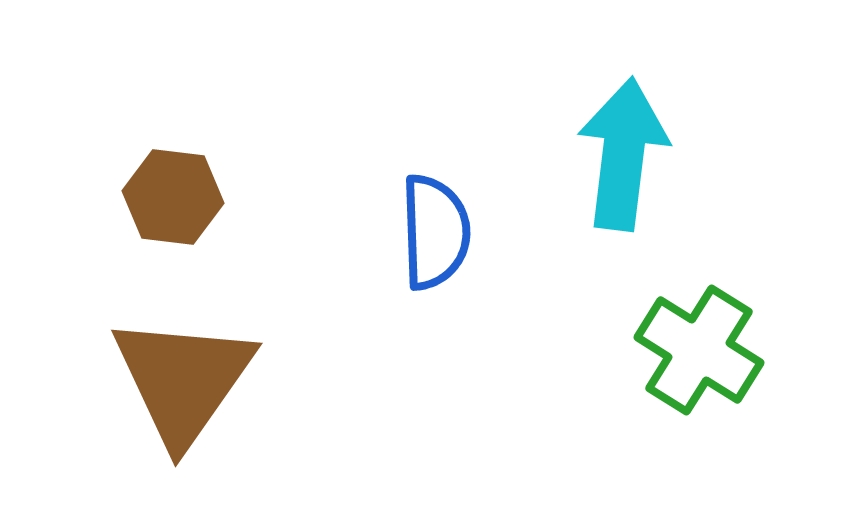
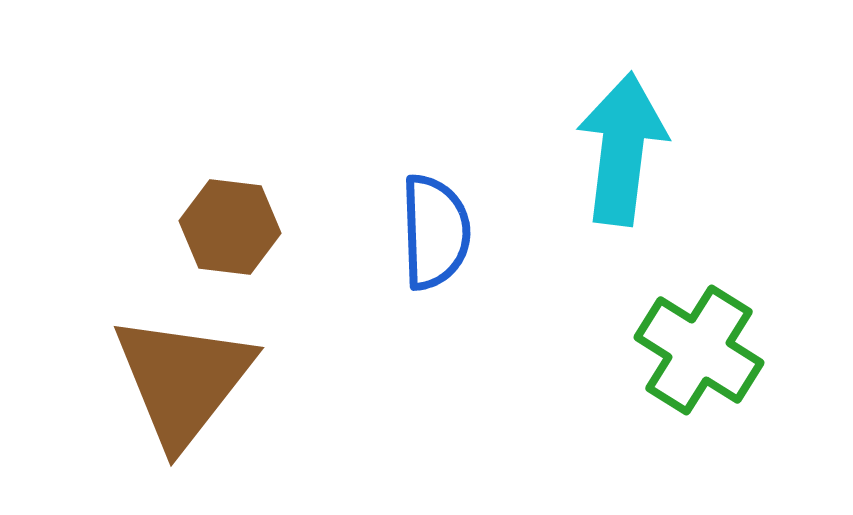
cyan arrow: moved 1 px left, 5 px up
brown hexagon: moved 57 px right, 30 px down
brown triangle: rotated 3 degrees clockwise
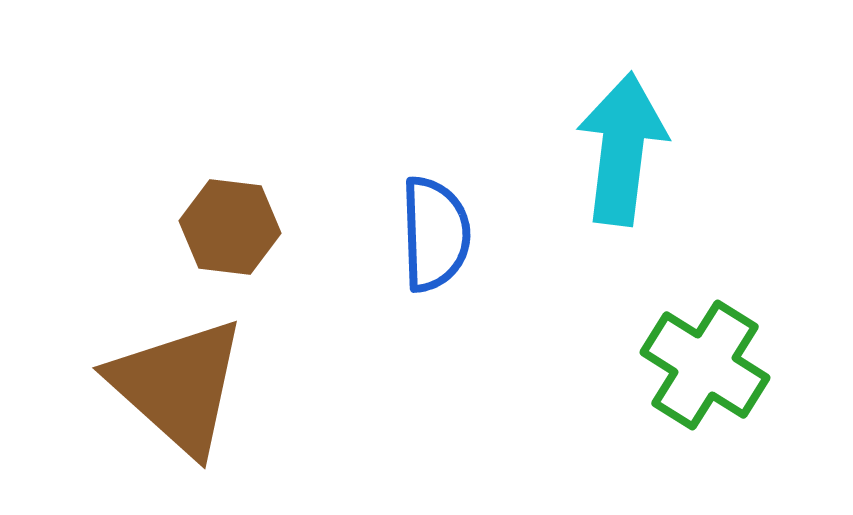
blue semicircle: moved 2 px down
green cross: moved 6 px right, 15 px down
brown triangle: moved 5 px left, 6 px down; rotated 26 degrees counterclockwise
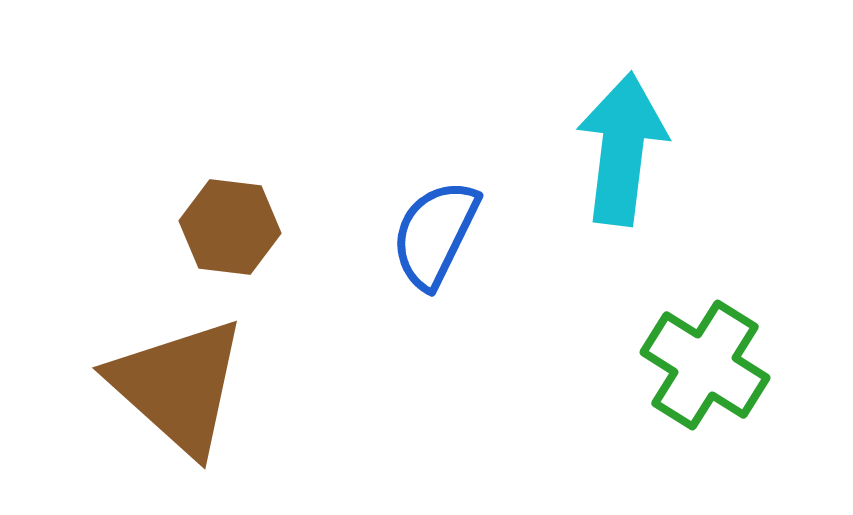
blue semicircle: rotated 152 degrees counterclockwise
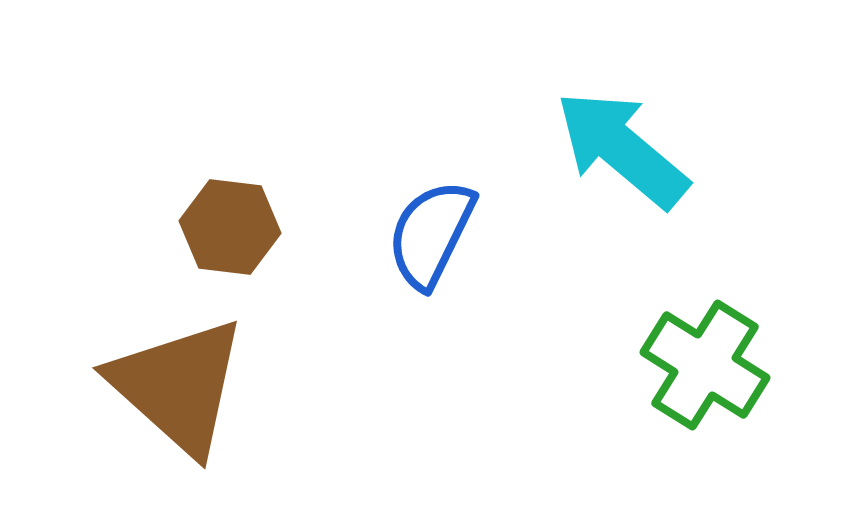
cyan arrow: rotated 57 degrees counterclockwise
blue semicircle: moved 4 px left
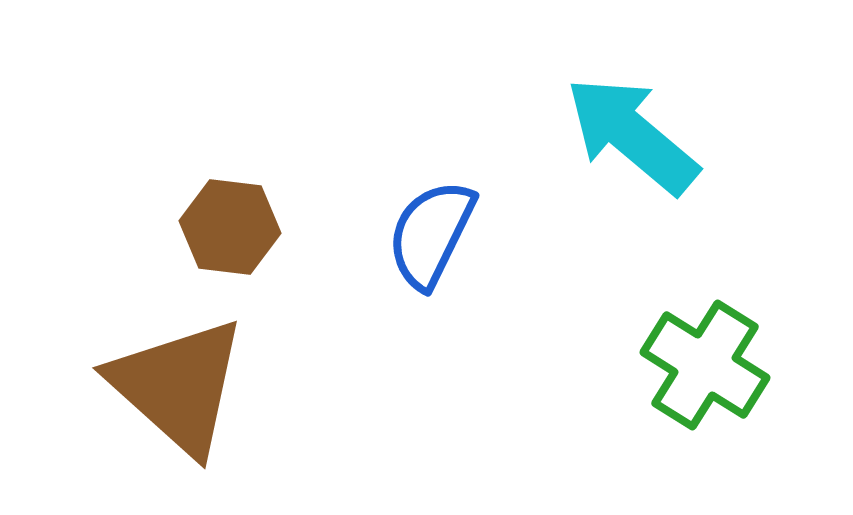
cyan arrow: moved 10 px right, 14 px up
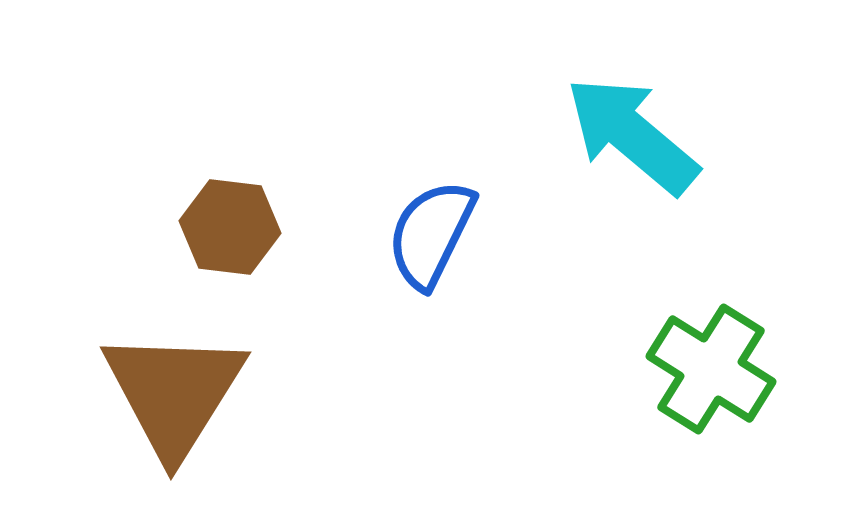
green cross: moved 6 px right, 4 px down
brown triangle: moved 4 px left, 7 px down; rotated 20 degrees clockwise
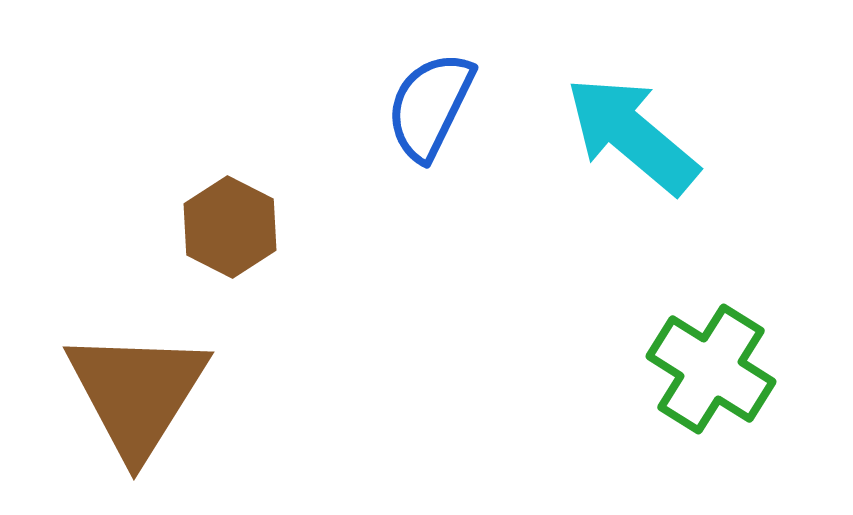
brown hexagon: rotated 20 degrees clockwise
blue semicircle: moved 1 px left, 128 px up
brown triangle: moved 37 px left
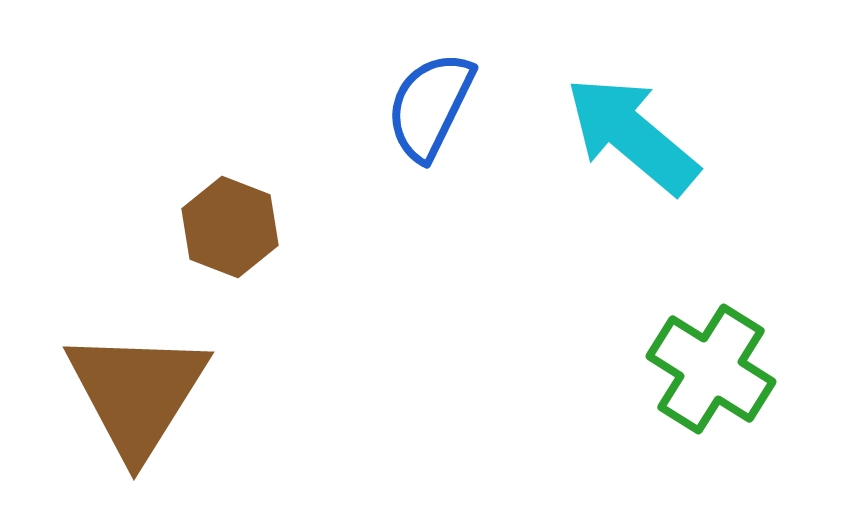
brown hexagon: rotated 6 degrees counterclockwise
